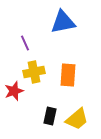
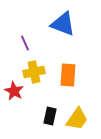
blue triangle: moved 2 px down; rotated 32 degrees clockwise
red star: rotated 24 degrees counterclockwise
yellow trapezoid: rotated 15 degrees counterclockwise
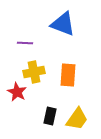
purple line: rotated 63 degrees counterclockwise
red star: moved 3 px right, 1 px down
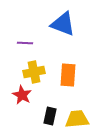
red star: moved 5 px right, 3 px down
yellow trapezoid: rotated 130 degrees counterclockwise
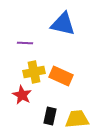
blue triangle: rotated 8 degrees counterclockwise
orange rectangle: moved 7 px left, 1 px down; rotated 70 degrees counterclockwise
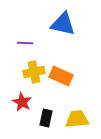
red star: moved 7 px down
black rectangle: moved 4 px left, 2 px down
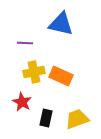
blue triangle: moved 2 px left
yellow trapezoid: rotated 15 degrees counterclockwise
